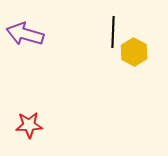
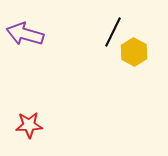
black line: rotated 24 degrees clockwise
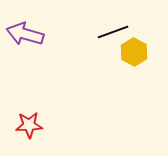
black line: rotated 44 degrees clockwise
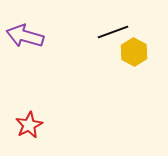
purple arrow: moved 2 px down
red star: rotated 24 degrees counterclockwise
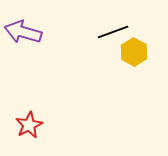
purple arrow: moved 2 px left, 4 px up
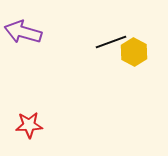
black line: moved 2 px left, 10 px down
red star: rotated 24 degrees clockwise
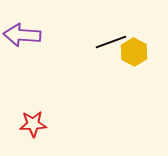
purple arrow: moved 1 px left, 3 px down; rotated 12 degrees counterclockwise
red star: moved 4 px right, 1 px up
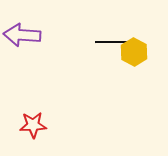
black line: rotated 20 degrees clockwise
red star: moved 1 px down
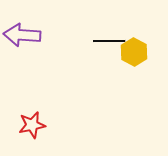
black line: moved 2 px left, 1 px up
red star: moved 1 px left; rotated 8 degrees counterclockwise
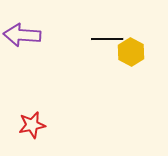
black line: moved 2 px left, 2 px up
yellow hexagon: moved 3 px left
